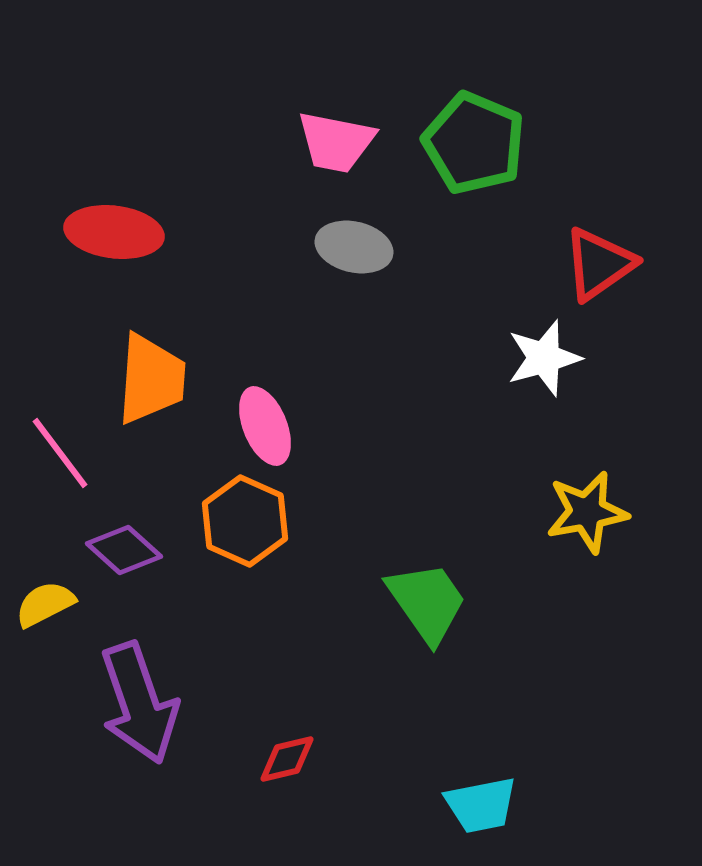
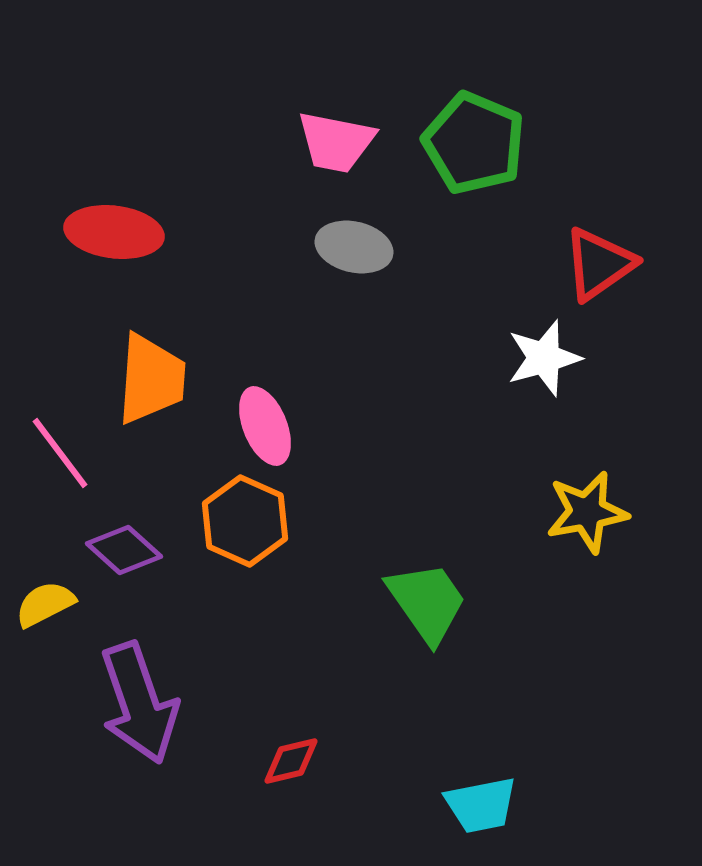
red diamond: moved 4 px right, 2 px down
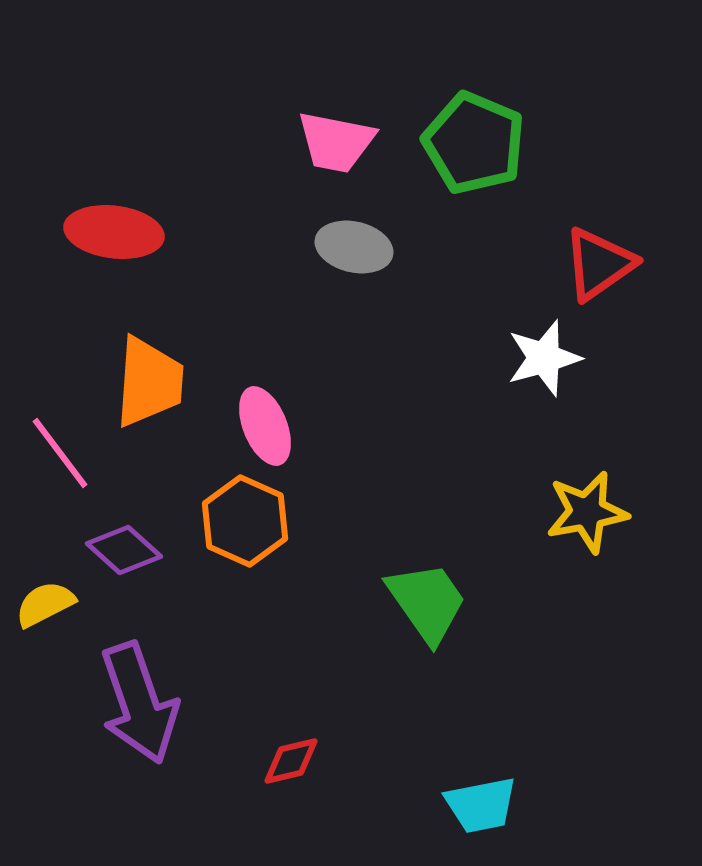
orange trapezoid: moved 2 px left, 3 px down
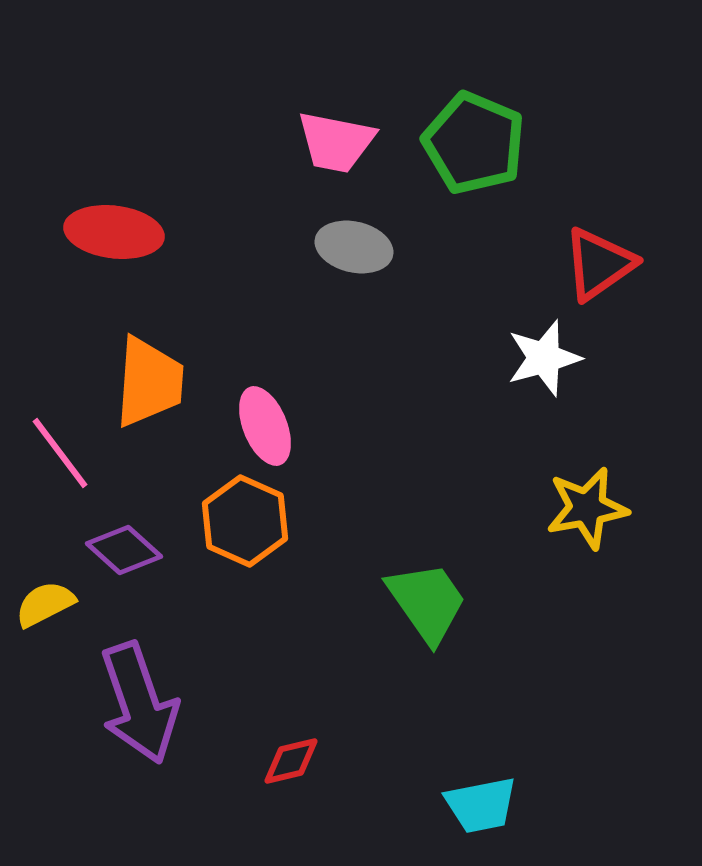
yellow star: moved 4 px up
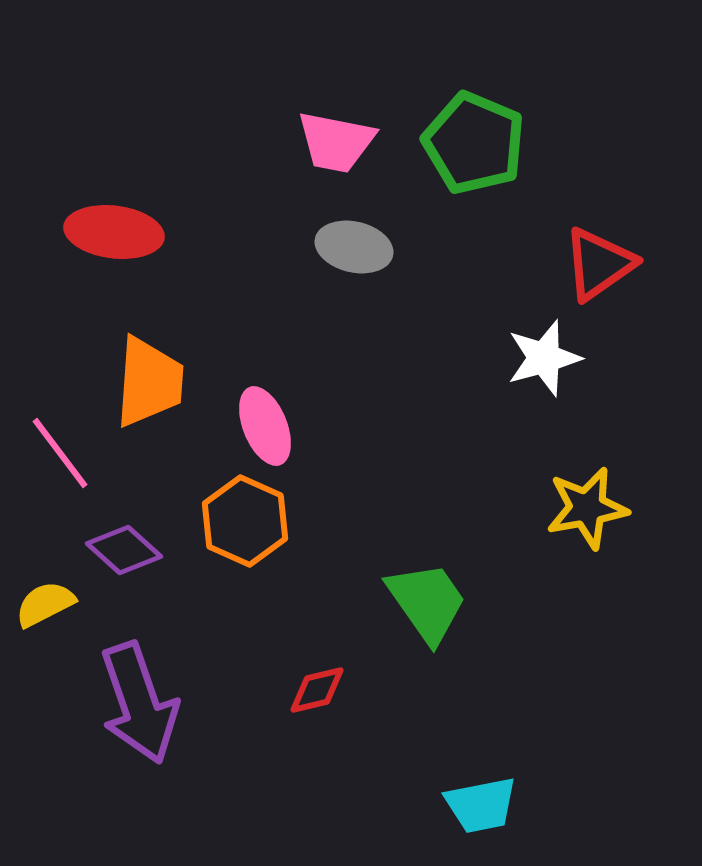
red diamond: moved 26 px right, 71 px up
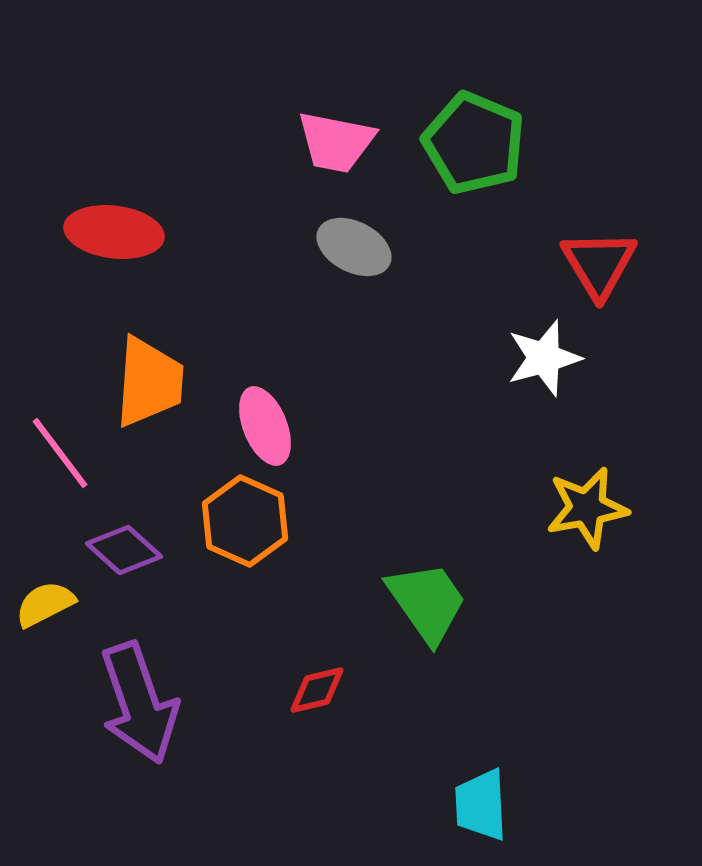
gray ellipse: rotated 14 degrees clockwise
red triangle: rotated 26 degrees counterclockwise
cyan trapezoid: rotated 98 degrees clockwise
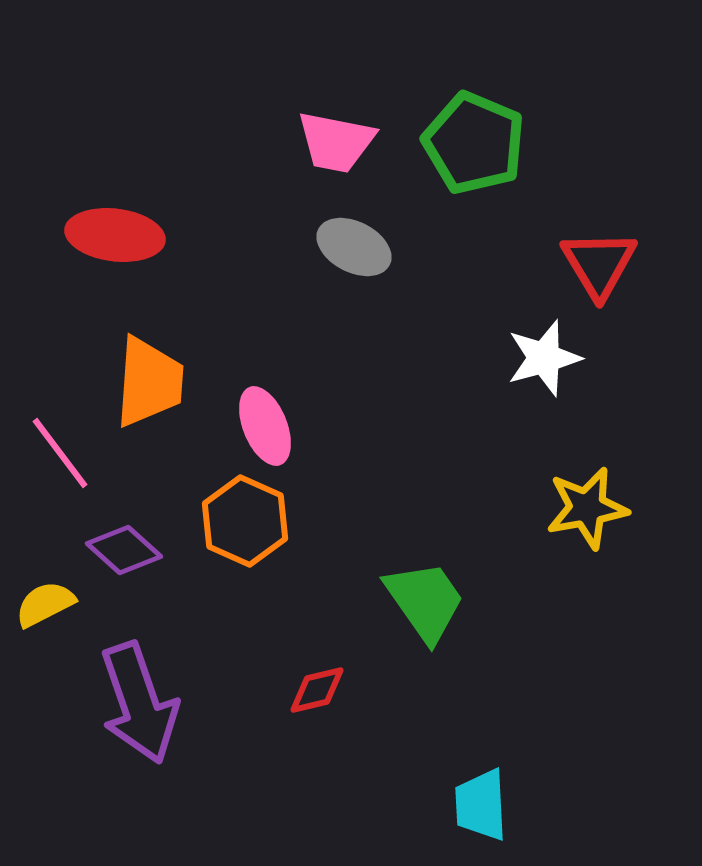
red ellipse: moved 1 px right, 3 px down
green trapezoid: moved 2 px left, 1 px up
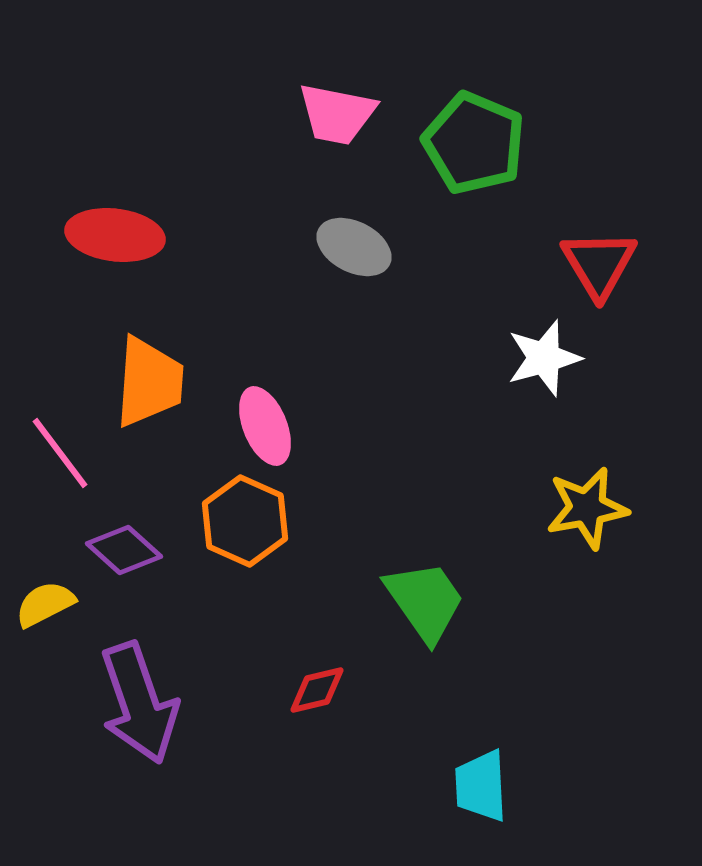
pink trapezoid: moved 1 px right, 28 px up
cyan trapezoid: moved 19 px up
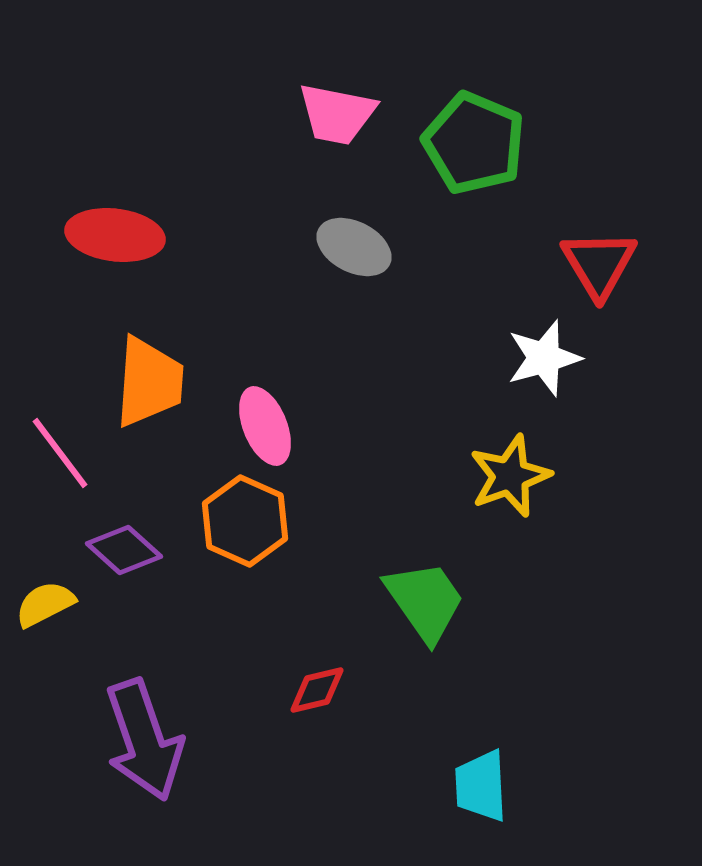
yellow star: moved 77 px left, 32 px up; rotated 10 degrees counterclockwise
purple arrow: moved 5 px right, 37 px down
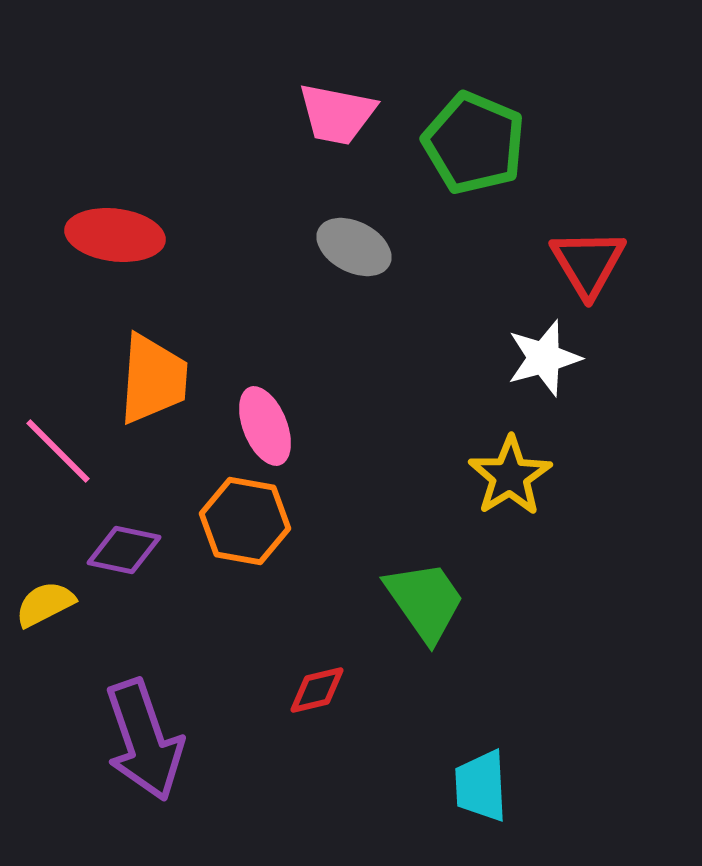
red triangle: moved 11 px left, 1 px up
orange trapezoid: moved 4 px right, 3 px up
pink line: moved 2 px left, 2 px up; rotated 8 degrees counterclockwise
yellow star: rotated 12 degrees counterclockwise
orange hexagon: rotated 14 degrees counterclockwise
purple diamond: rotated 30 degrees counterclockwise
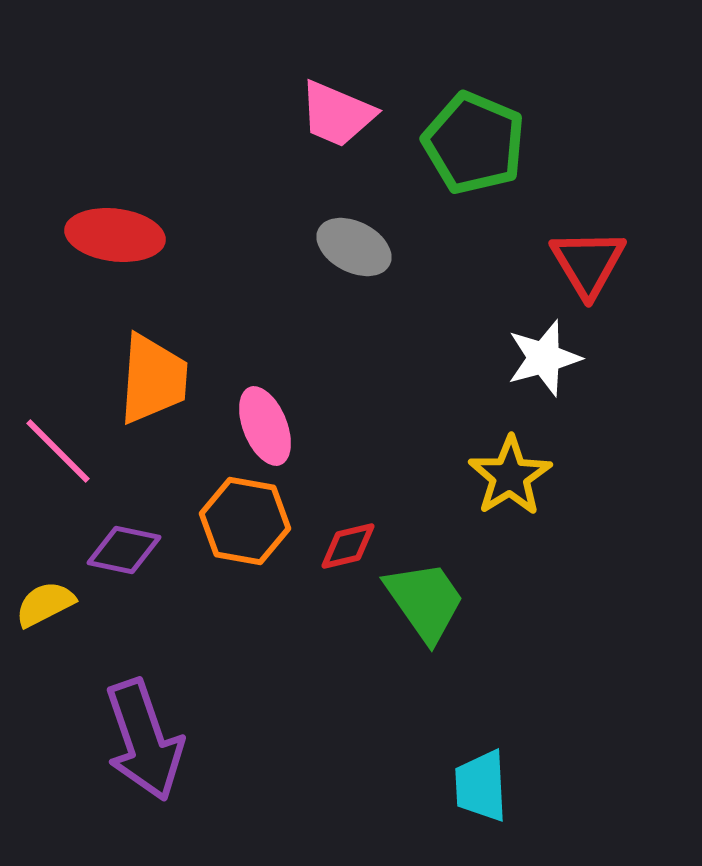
pink trapezoid: rotated 12 degrees clockwise
red diamond: moved 31 px right, 144 px up
